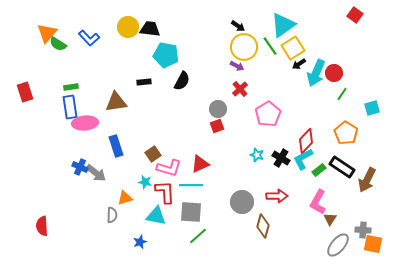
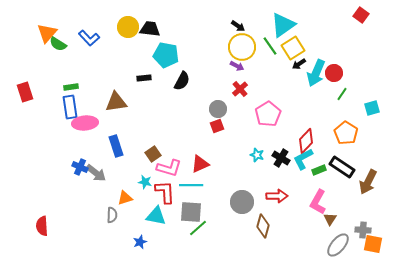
red square at (355, 15): moved 6 px right
yellow circle at (244, 47): moved 2 px left
black rectangle at (144, 82): moved 4 px up
green rectangle at (319, 170): rotated 16 degrees clockwise
brown arrow at (367, 180): moved 1 px right, 2 px down
green line at (198, 236): moved 8 px up
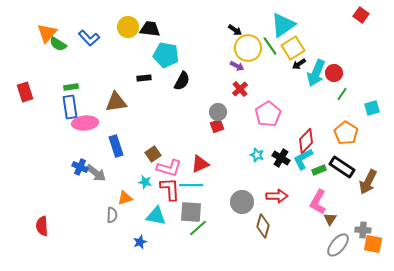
black arrow at (238, 26): moved 3 px left, 4 px down
yellow circle at (242, 47): moved 6 px right, 1 px down
gray circle at (218, 109): moved 3 px down
red L-shape at (165, 192): moved 5 px right, 3 px up
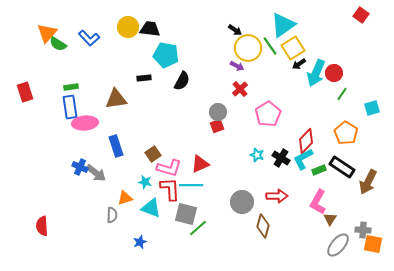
brown triangle at (116, 102): moved 3 px up
gray square at (191, 212): moved 5 px left, 2 px down; rotated 10 degrees clockwise
cyan triangle at (156, 216): moved 5 px left, 8 px up; rotated 10 degrees clockwise
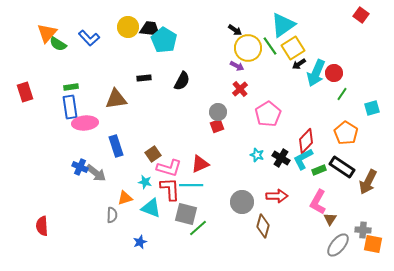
cyan pentagon at (166, 55): moved 2 px left, 15 px up; rotated 20 degrees clockwise
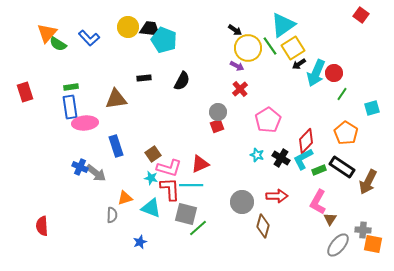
cyan pentagon at (164, 40): rotated 10 degrees counterclockwise
pink pentagon at (268, 114): moved 6 px down
cyan star at (145, 182): moved 6 px right, 4 px up
